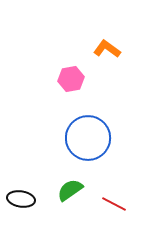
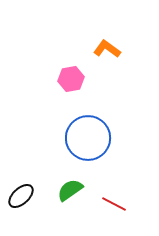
black ellipse: moved 3 px up; rotated 52 degrees counterclockwise
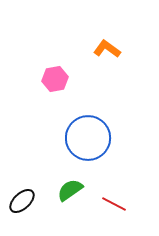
pink hexagon: moved 16 px left
black ellipse: moved 1 px right, 5 px down
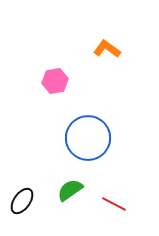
pink hexagon: moved 2 px down
black ellipse: rotated 12 degrees counterclockwise
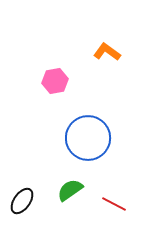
orange L-shape: moved 3 px down
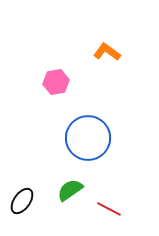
pink hexagon: moved 1 px right, 1 px down
red line: moved 5 px left, 5 px down
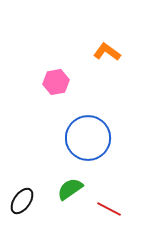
green semicircle: moved 1 px up
